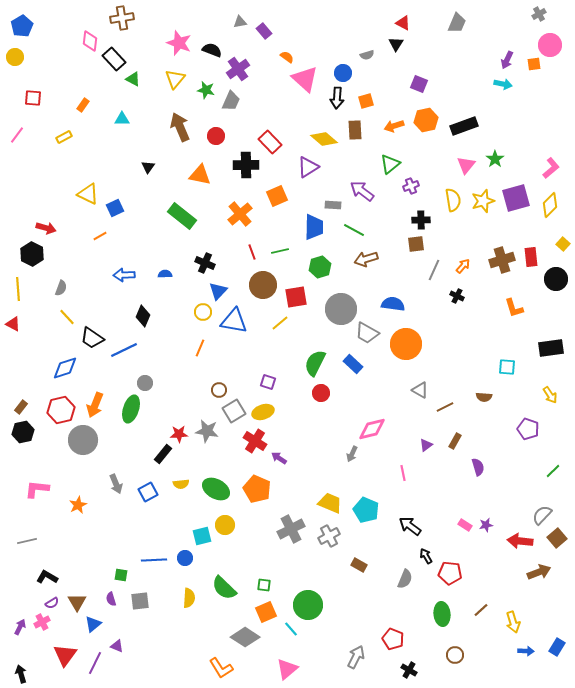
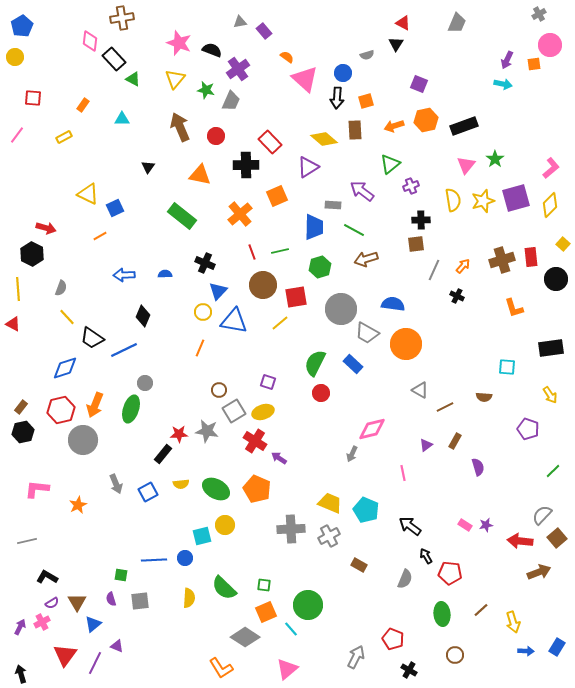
gray cross at (291, 529): rotated 24 degrees clockwise
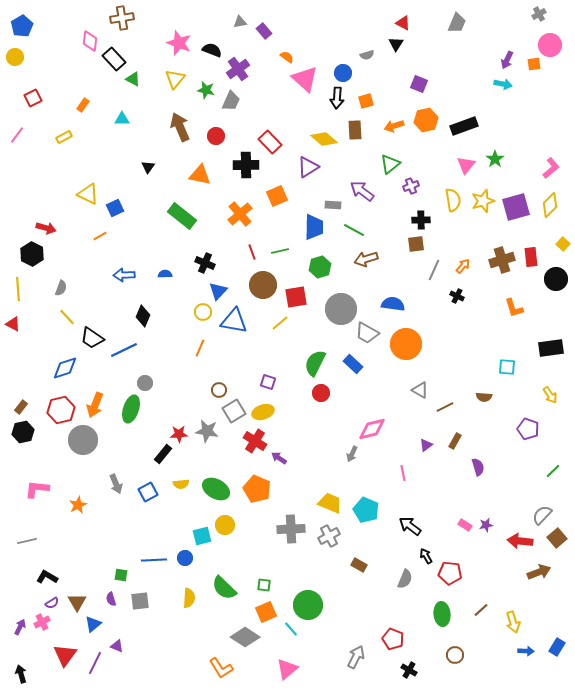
red square at (33, 98): rotated 30 degrees counterclockwise
purple square at (516, 198): moved 9 px down
